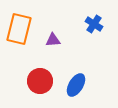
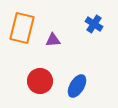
orange rectangle: moved 3 px right, 1 px up
blue ellipse: moved 1 px right, 1 px down
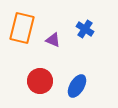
blue cross: moved 9 px left, 5 px down
purple triangle: rotated 28 degrees clockwise
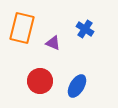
purple triangle: moved 3 px down
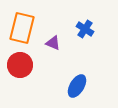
red circle: moved 20 px left, 16 px up
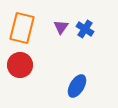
purple triangle: moved 8 px right, 16 px up; rotated 42 degrees clockwise
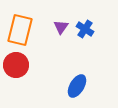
orange rectangle: moved 2 px left, 2 px down
red circle: moved 4 px left
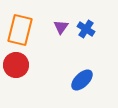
blue cross: moved 1 px right
blue ellipse: moved 5 px right, 6 px up; rotated 15 degrees clockwise
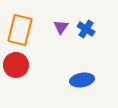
blue ellipse: rotated 35 degrees clockwise
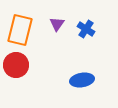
purple triangle: moved 4 px left, 3 px up
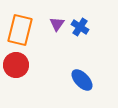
blue cross: moved 6 px left, 2 px up
blue ellipse: rotated 55 degrees clockwise
